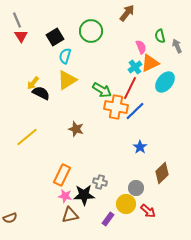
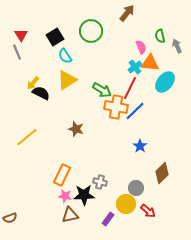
gray line: moved 32 px down
red triangle: moved 1 px up
cyan semicircle: rotated 49 degrees counterclockwise
orange triangle: rotated 30 degrees clockwise
blue star: moved 1 px up
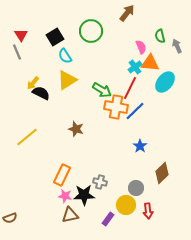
yellow circle: moved 1 px down
red arrow: rotated 42 degrees clockwise
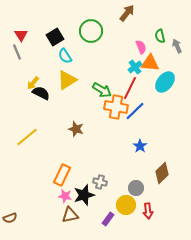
black star: rotated 15 degrees counterclockwise
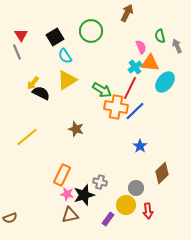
brown arrow: rotated 12 degrees counterclockwise
pink star: moved 2 px right, 2 px up
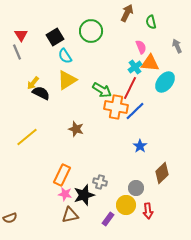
green semicircle: moved 9 px left, 14 px up
pink star: moved 2 px left
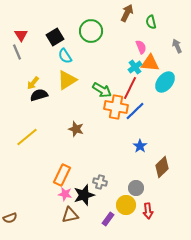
black semicircle: moved 2 px left, 2 px down; rotated 42 degrees counterclockwise
brown diamond: moved 6 px up
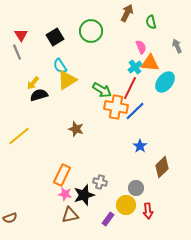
cyan semicircle: moved 5 px left, 10 px down
yellow line: moved 8 px left, 1 px up
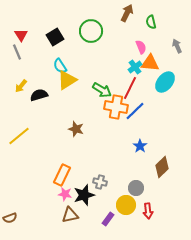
yellow arrow: moved 12 px left, 3 px down
